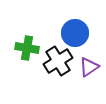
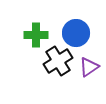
blue circle: moved 1 px right
green cross: moved 9 px right, 13 px up; rotated 10 degrees counterclockwise
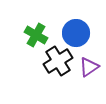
green cross: rotated 30 degrees clockwise
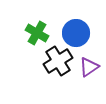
green cross: moved 1 px right, 2 px up
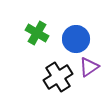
blue circle: moved 6 px down
black cross: moved 16 px down
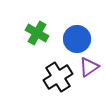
blue circle: moved 1 px right
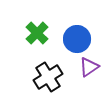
green cross: rotated 15 degrees clockwise
black cross: moved 10 px left
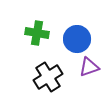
green cross: rotated 35 degrees counterclockwise
purple triangle: rotated 15 degrees clockwise
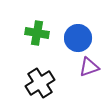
blue circle: moved 1 px right, 1 px up
black cross: moved 8 px left, 6 px down
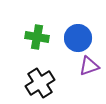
green cross: moved 4 px down
purple triangle: moved 1 px up
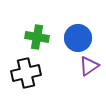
purple triangle: rotated 15 degrees counterclockwise
black cross: moved 14 px left, 10 px up; rotated 20 degrees clockwise
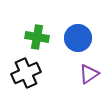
purple triangle: moved 8 px down
black cross: rotated 12 degrees counterclockwise
